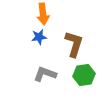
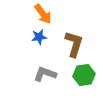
orange arrow: rotated 30 degrees counterclockwise
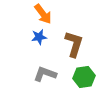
green hexagon: moved 2 px down
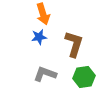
orange arrow: rotated 20 degrees clockwise
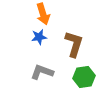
gray L-shape: moved 3 px left, 2 px up
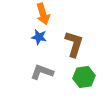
blue star: rotated 21 degrees clockwise
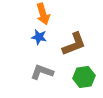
brown L-shape: rotated 52 degrees clockwise
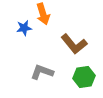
blue star: moved 15 px left, 9 px up; rotated 21 degrees counterclockwise
brown L-shape: rotated 72 degrees clockwise
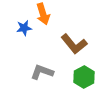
green hexagon: rotated 20 degrees counterclockwise
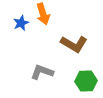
blue star: moved 3 px left, 5 px up; rotated 14 degrees counterclockwise
brown L-shape: rotated 20 degrees counterclockwise
green hexagon: moved 2 px right, 4 px down; rotated 25 degrees clockwise
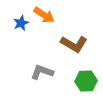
orange arrow: moved 1 px right, 1 px down; rotated 40 degrees counterclockwise
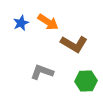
orange arrow: moved 4 px right, 7 px down
